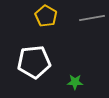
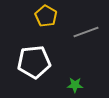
gray line: moved 6 px left, 14 px down; rotated 10 degrees counterclockwise
green star: moved 3 px down
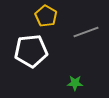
white pentagon: moved 3 px left, 11 px up
green star: moved 2 px up
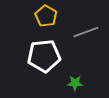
white pentagon: moved 13 px right, 5 px down
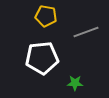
yellow pentagon: rotated 20 degrees counterclockwise
white pentagon: moved 2 px left, 2 px down
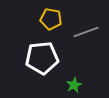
yellow pentagon: moved 5 px right, 3 px down
green star: moved 1 px left, 2 px down; rotated 28 degrees counterclockwise
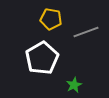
white pentagon: rotated 24 degrees counterclockwise
